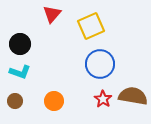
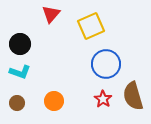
red triangle: moved 1 px left
blue circle: moved 6 px right
brown semicircle: rotated 116 degrees counterclockwise
brown circle: moved 2 px right, 2 px down
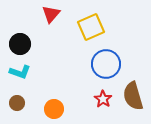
yellow square: moved 1 px down
orange circle: moved 8 px down
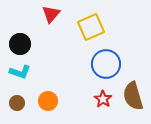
orange circle: moved 6 px left, 8 px up
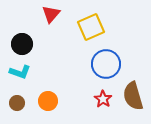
black circle: moved 2 px right
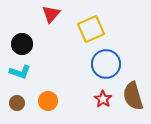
yellow square: moved 2 px down
